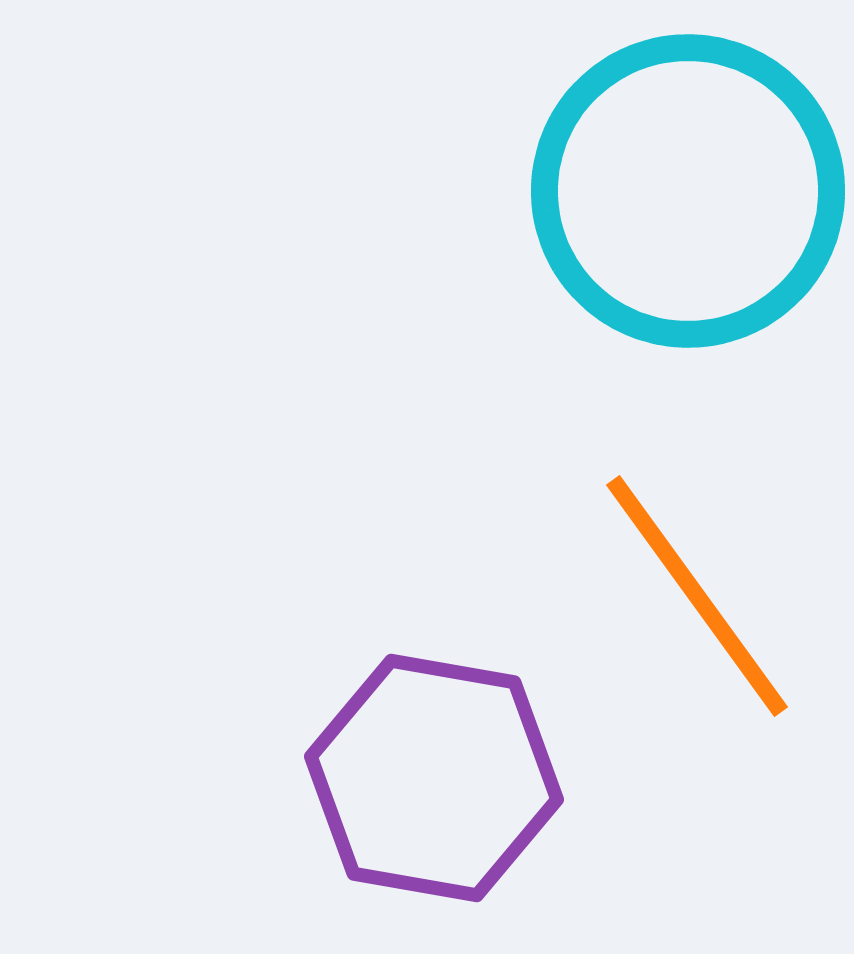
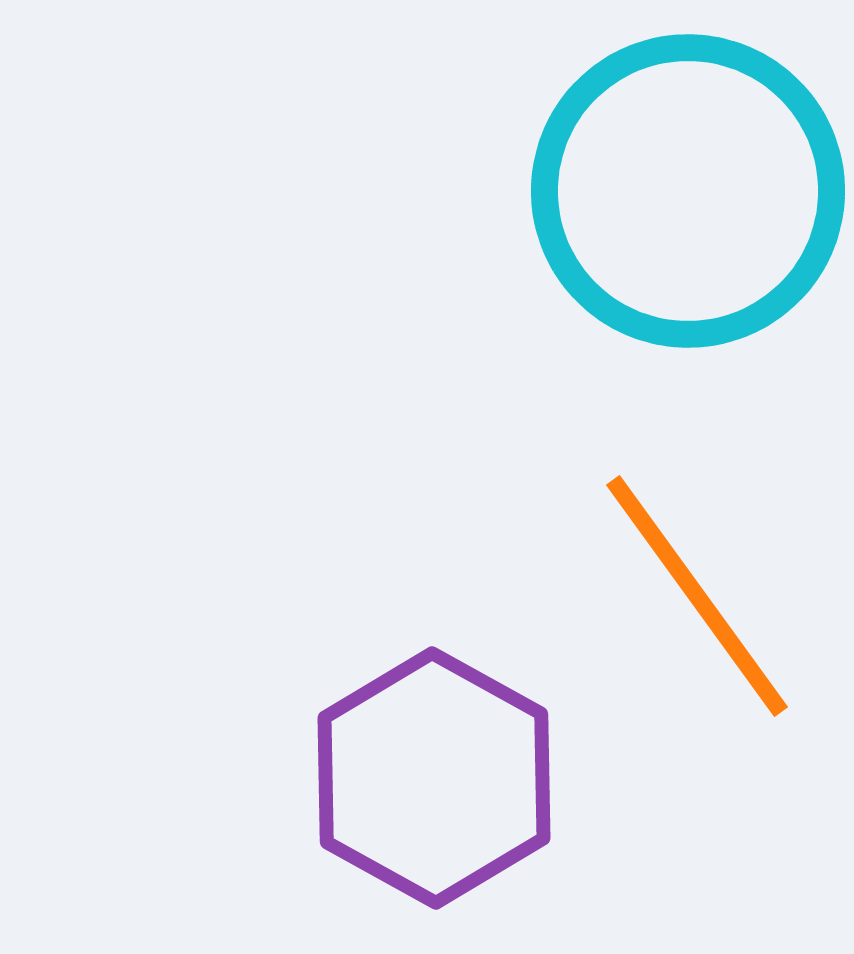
purple hexagon: rotated 19 degrees clockwise
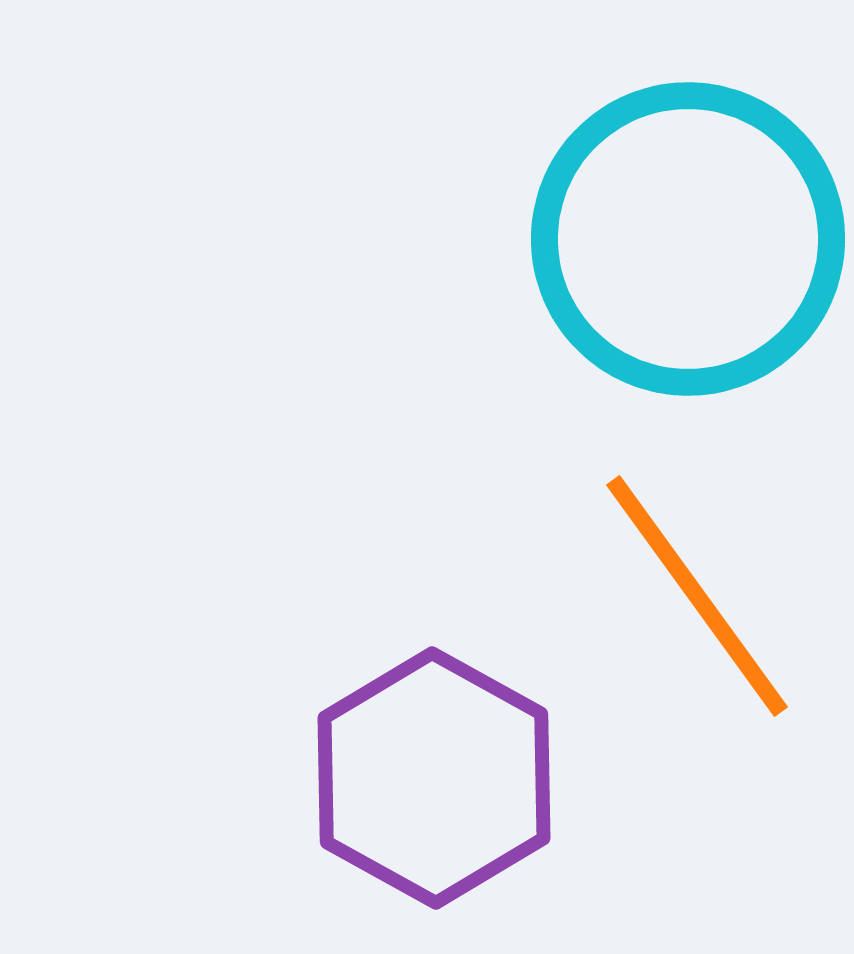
cyan circle: moved 48 px down
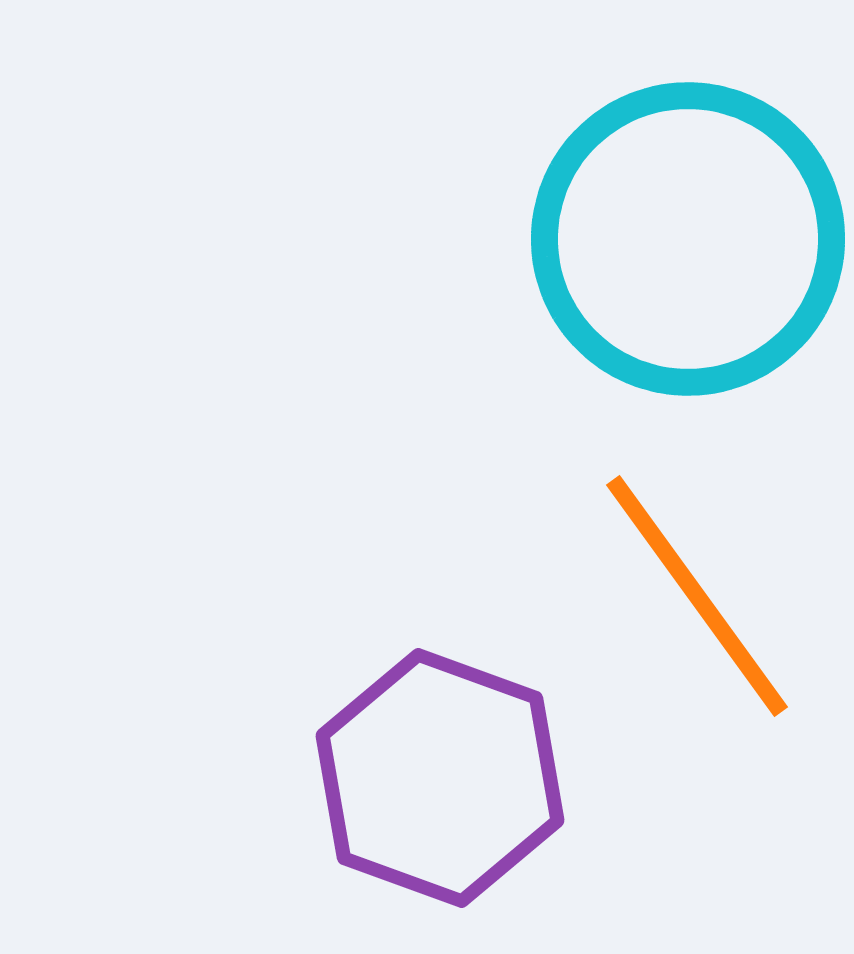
purple hexagon: moved 6 px right; rotated 9 degrees counterclockwise
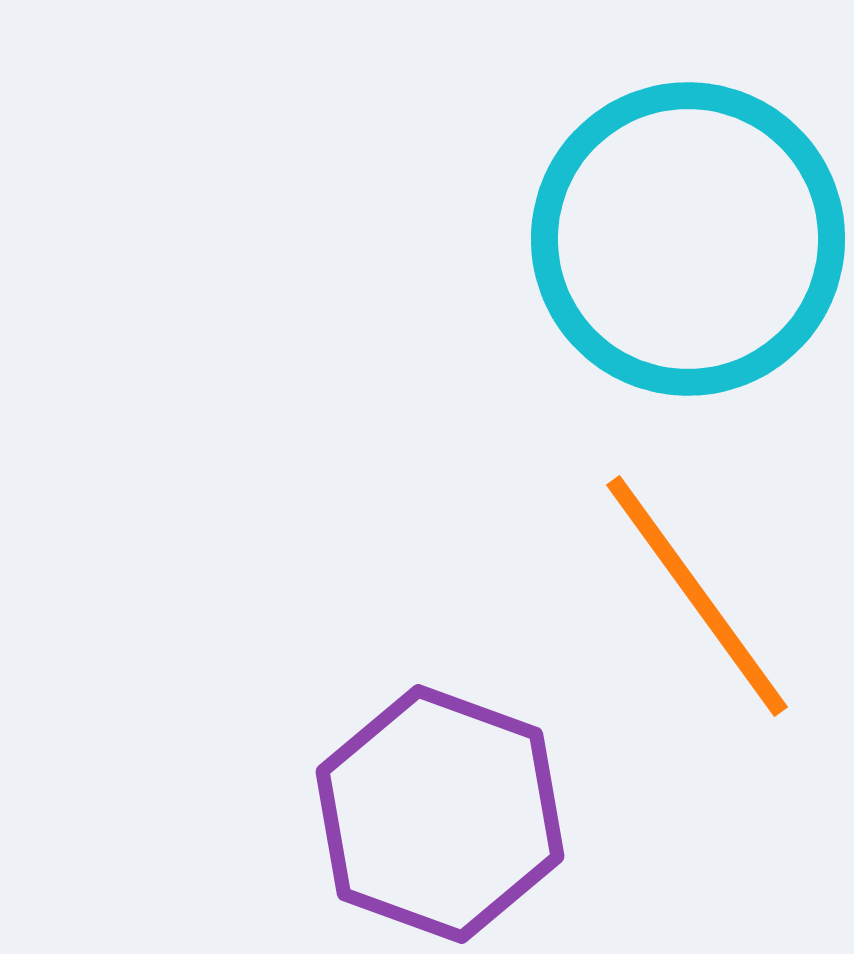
purple hexagon: moved 36 px down
